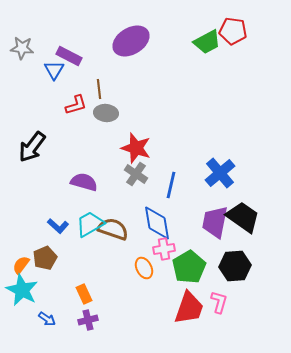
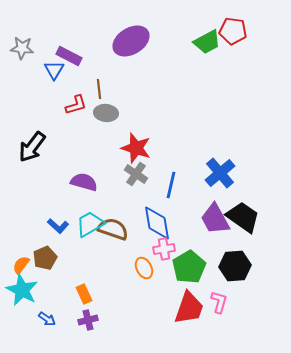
purple trapezoid: moved 3 px up; rotated 40 degrees counterclockwise
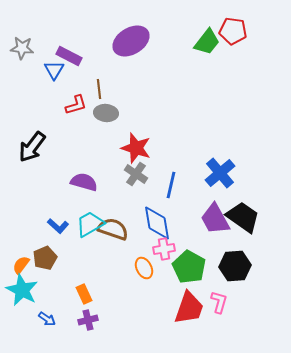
green trapezoid: rotated 24 degrees counterclockwise
green pentagon: rotated 12 degrees counterclockwise
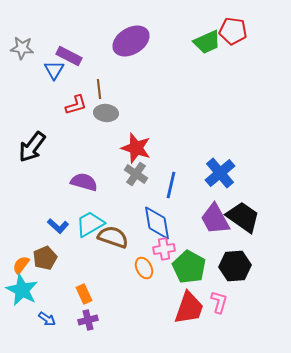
green trapezoid: rotated 28 degrees clockwise
brown semicircle: moved 8 px down
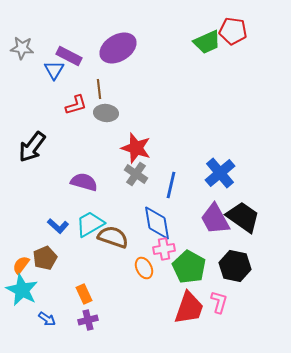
purple ellipse: moved 13 px left, 7 px down
black hexagon: rotated 16 degrees clockwise
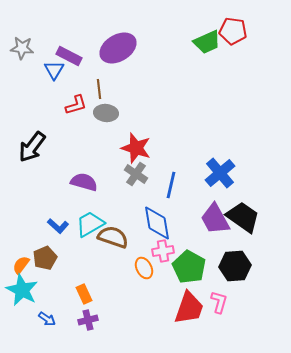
pink cross: moved 1 px left, 2 px down
black hexagon: rotated 16 degrees counterclockwise
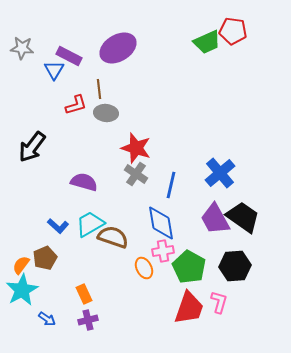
blue diamond: moved 4 px right
cyan star: rotated 16 degrees clockwise
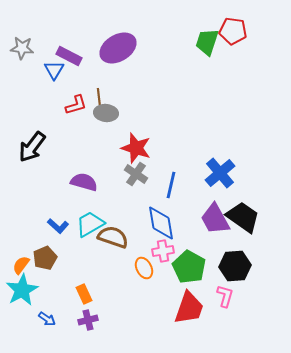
green trapezoid: rotated 132 degrees clockwise
brown line: moved 9 px down
pink L-shape: moved 6 px right, 6 px up
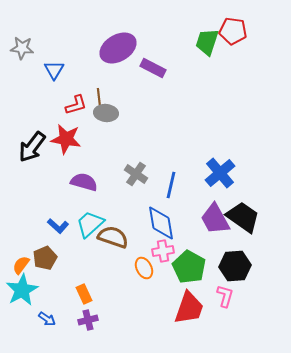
purple rectangle: moved 84 px right, 12 px down
red star: moved 70 px left, 9 px up; rotated 8 degrees counterclockwise
cyan trapezoid: rotated 12 degrees counterclockwise
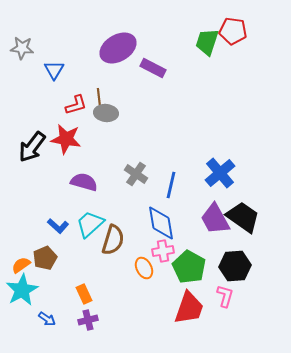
brown semicircle: moved 3 px down; rotated 88 degrees clockwise
orange semicircle: rotated 18 degrees clockwise
